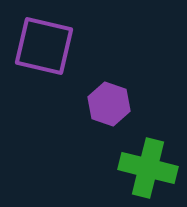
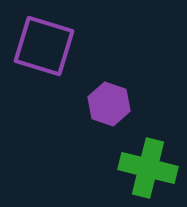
purple square: rotated 4 degrees clockwise
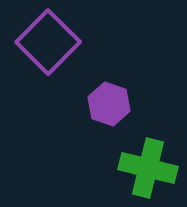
purple square: moved 4 px right, 4 px up; rotated 28 degrees clockwise
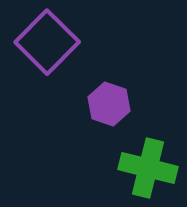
purple square: moved 1 px left
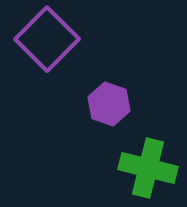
purple square: moved 3 px up
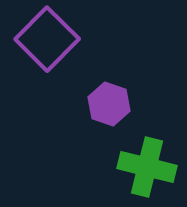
green cross: moved 1 px left, 1 px up
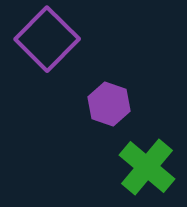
green cross: rotated 26 degrees clockwise
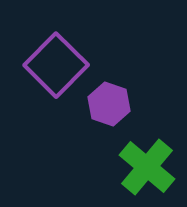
purple square: moved 9 px right, 26 px down
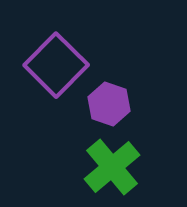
green cross: moved 35 px left; rotated 10 degrees clockwise
